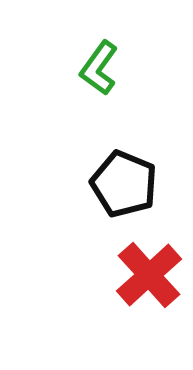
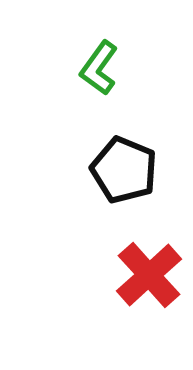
black pentagon: moved 14 px up
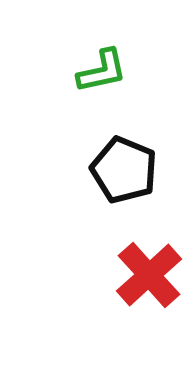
green L-shape: moved 3 px right, 3 px down; rotated 138 degrees counterclockwise
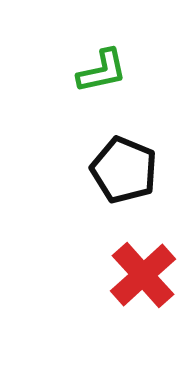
red cross: moved 6 px left
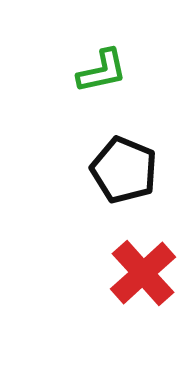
red cross: moved 2 px up
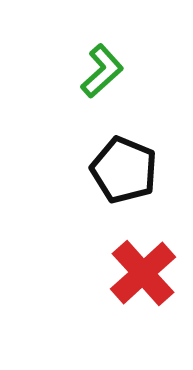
green L-shape: rotated 30 degrees counterclockwise
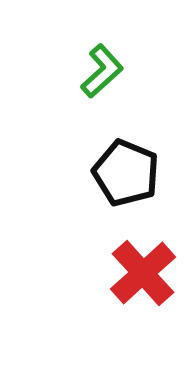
black pentagon: moved 2 px right, 3 px down
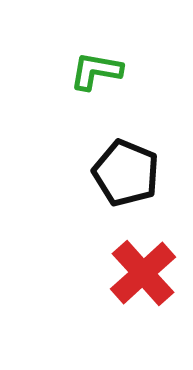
green L-shape: moved 6 px left; rotated 128 degrees counterclockwise
